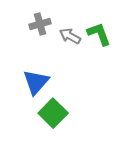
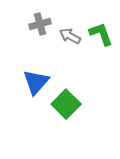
green L-shape: moved 2 px right
green square: moved 13 px right, 9 px up
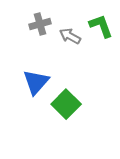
green L-shape: moved 8 px up
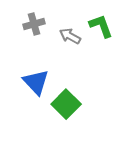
gray cross: moved 6 px left
blue triangle: rotated 24 degrees counterclockwise
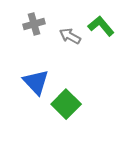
green L-shape: rotated 20 degrees counterclockwise
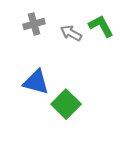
green L-shape: rotated 12 degrees clockwise
gray arrow: moved 1 px right, 3 px up
blue triangle: rotated 32 degrees counterclockwise
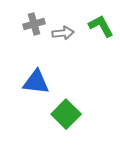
gray arrow: moved 8 px left; rotated 145 degrees clockwise
blue triangle: rotated 8 degrees counterclockwise
green square: moved 10 px down
